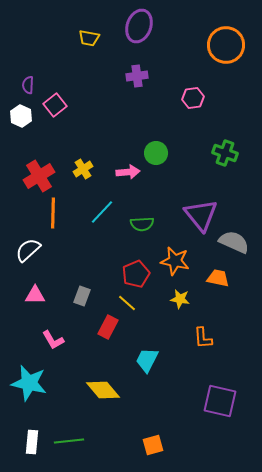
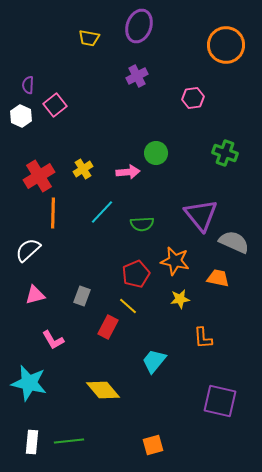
purple cross: rotated 20 degrees counterclockwise
pink triangle: rotated 15 degrees counterclockwise
yellow star: rotated 18 degrees counterclockwise
yellow line: moved 1 px right, 3 px down
cyan trapezoid: moved 7 px right, 1 px down; rotated 12 degrees clockwise
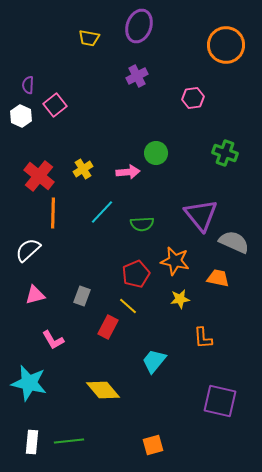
red cross: rotated 20 degrees counterclockwise
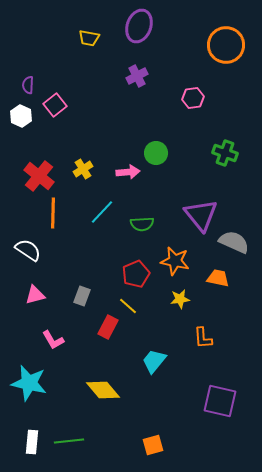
white semicircle: rotated 76 degrees clockwise
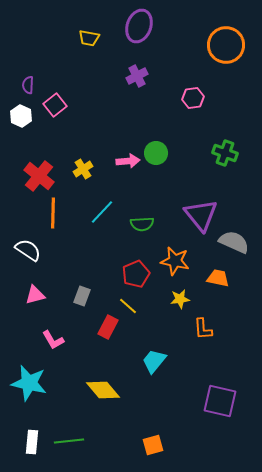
pink arrow: moved 11 px up
orange L-shape: moved 9 px up
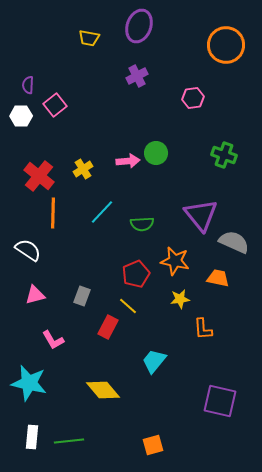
white hexagon: rotated 25 degrees counterclockwise
green cross: moved 1 px left, 2 px down
white rectangle: moved 5 px up
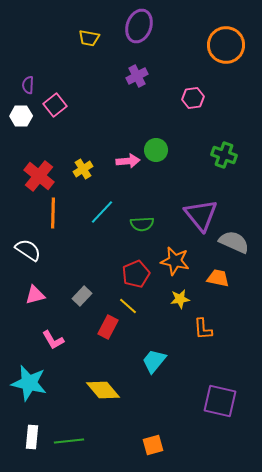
green circle: moved 3 px up
gray rectangle: rotated 24 degrees clockwise
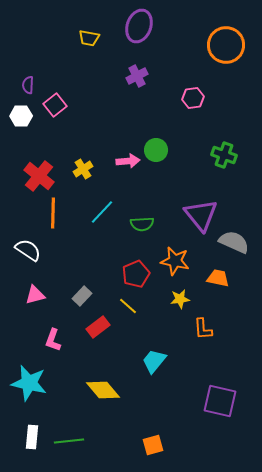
red rectangle: moved 10 px left; rotated 25 degrees clockwise
pink L-shape: rotated 50 degrees clockwise
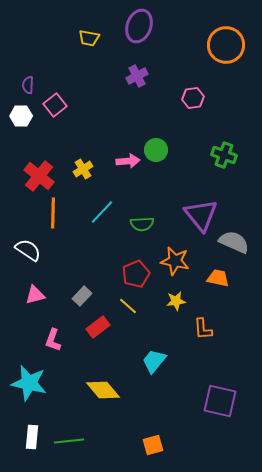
yellow star: moved 4 px left, 2 px down
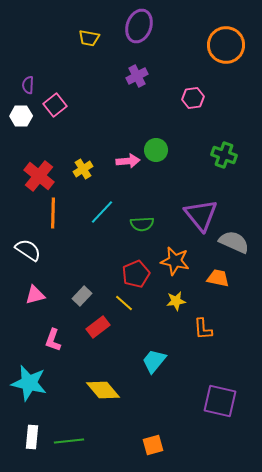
yellow line: moved 4 px left, 3 px up
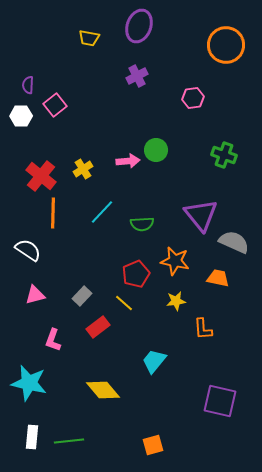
red cross: moved 2 px right
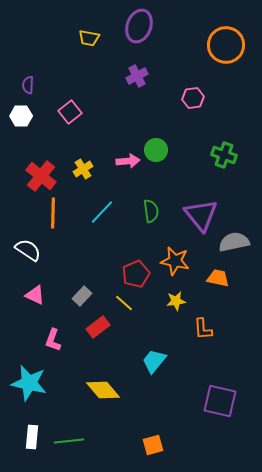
pink square: moved 15 px right, 7 px down
green semicircle: moved 9 px right, 13 px up; rotated 95 degrees counterclockwise
gray semicircle: rotated 36 degrees counterclockwise
pink triangle: rotated 40 degrees clockwise
